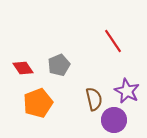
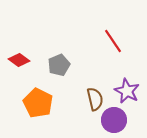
red diamond: moved 4 px left, 8 px up; rotated 20 degrees counterclockwise
brown semicircle: moved 1 px right
orange pentagon: rotated 24 degrees counterclockwise
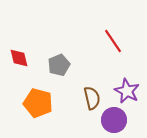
red diamond: moved 2 px up; rotated 40 degrees clockwise
brown semicircle: moved 3 px left, 1 px up
orange pentagon: rotated 12 degrees counterclockwise
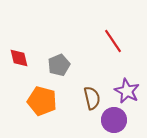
orange pentagon: moved 4 px right, 2 px up
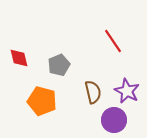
brown semicircle: moved 1 px right, 6 px up
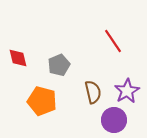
red diamond: moved 1 px left
purple star: rotated 15 degrees clockwise
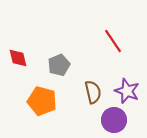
purple star: rotated 20 degrees counterclockwise
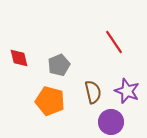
red line: moved 1 px right, 1 px down
red diamond: moved 1 px right
orange pentagon: moved 8 px right
purple circle: moved 3 px left, 2 px down
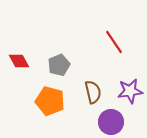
red diamond: moved 3 px down; rotated 15 degrees counterclockwise
purple star: moved 3 px right; rotated 30 degrees counterclockwise
